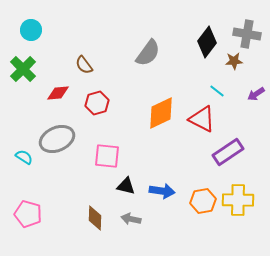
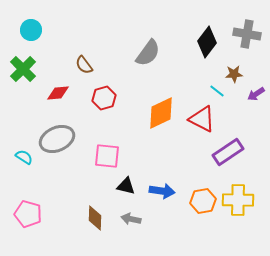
brown star: moved 13 px down
red hexagon: moved 7 px right, 5 px up
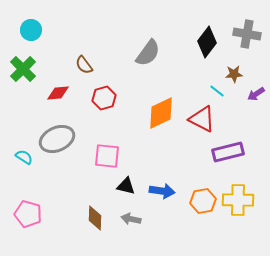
purple rectangle: rotated 20 degrees clockwise
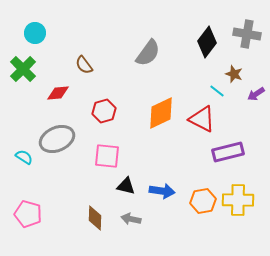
cyan circle: moved 4 px right, 3 px down
brown star: rotated 24 degrees clockwise
red hexagon: moved 13 px down
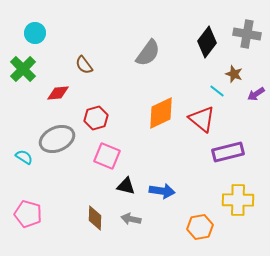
red hexagon: moved 8 px left, 7 px down
red triangle: rotated 12 degrees clockwise
pink square: rotated 16 degrees clockwise
orange hexagon: moved 3 px left, 26 px down
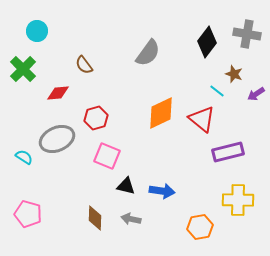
cyan circle: moved 2 px right, 2 px up
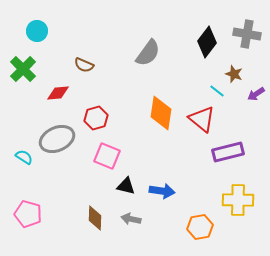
brown semicircle: rotated 30 degrees counterclockwise
orange diamond: rotated 56 degrees counterclockwise
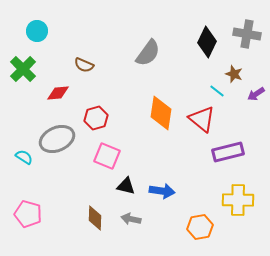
black diamond: rotated 12 degrees counterclockwise
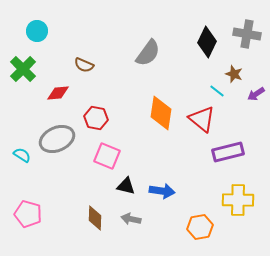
red hexagon: rotated 25 degrees clockwise
cyan semicircle: moved 2 px left, 2 px up
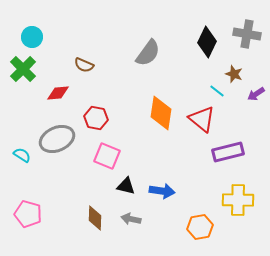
cyan circle: moved 5 px left, 6 px down
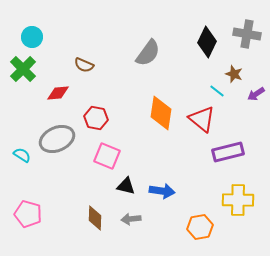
gray arrow: rotated 18 degrees counterclockwise
